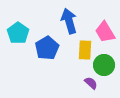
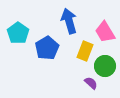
yellow rectangle: moved 1 px down; rotated 18 degrees clockwise
green circle: moved 1 px right, 1 px down
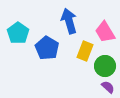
blue pentagon: rotated 10 degrees counterclockwise
purple semicircle: moved 17 px right, 4 px down
